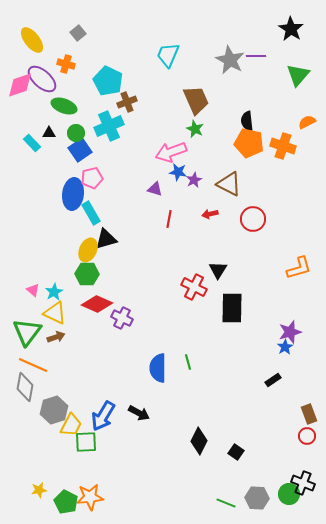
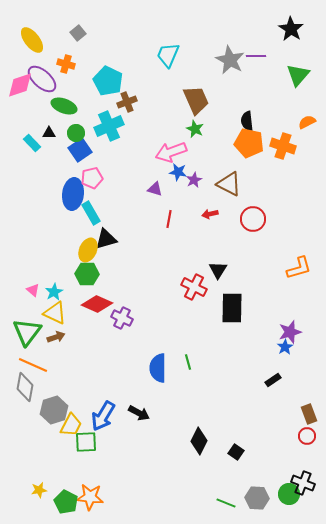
orange star at (90, 497): rotated 12 degrees clockwise
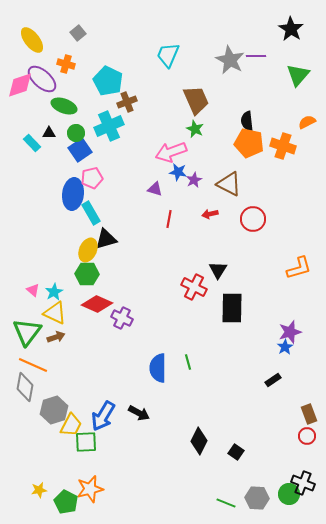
orange star at (90, 497): moved 8 px up; rotated 20 degrees counterclockwise
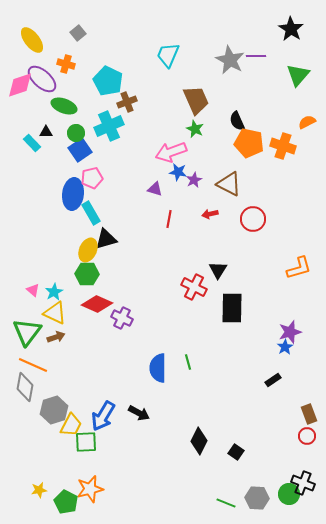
black semicircle at (247, 121): moved 10 px left; rotated 18 degrees counterclockwise
black triangle at (49, 133): moved 3 px left, 1 px up
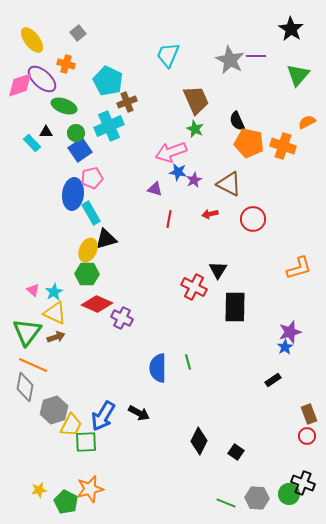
black rectangle at (232, 308): moved 3 px right, 1 px up
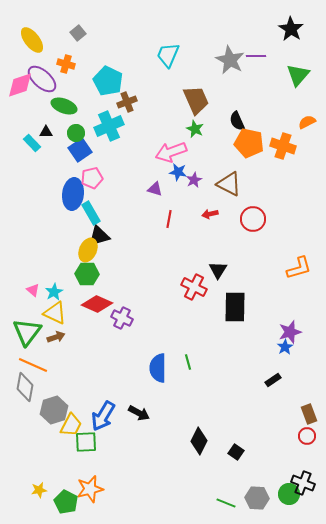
black triangle at (106, 239): moved 7 px left, 3 px up
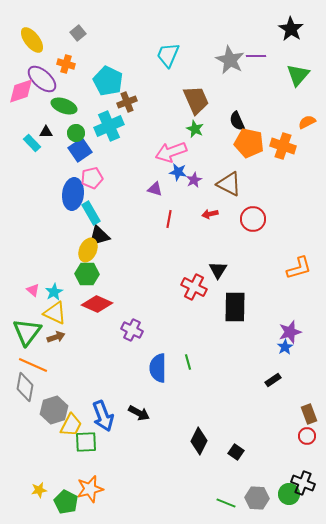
pink diamond at (20, 85): moved 1 px right, 6 px down
purple cross at (122, 318): moved 10 px right, 12 px down
blue arrow at (103, 416): rotated 52 degrees counterclockwise
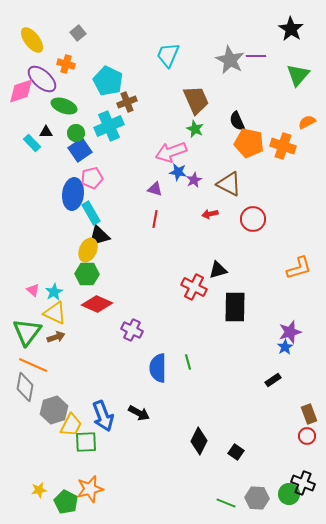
red line at (169, 219): moved 14 px left
black triangle at (218, 270): rotated 42 degrees clockwise
